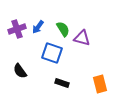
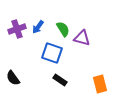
black semicircle: moved 7 px left, 7 px down
black rectangle: moved 2 px left, 3 px up; rotated 16 degrees clockwise
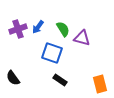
purple cross: moved 1 px right
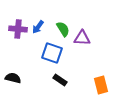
purple cross: rotated 24 degrees clockwise
purple triangle: rotated 12 degrees counterclockwise
black semicircle: rotated 140 degrees clockwise
orange rectangle: moved 1 px right, 1 px down
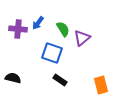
blue arrow: moved 4 px up
purple triangle: rotated 42 degrees counterclockwise
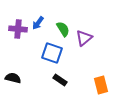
purple triangle: moved 2 px right
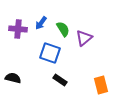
blue arrow: moved 3 px right
blue square: moved 2 px left
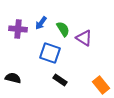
purple triangle: rotated 48 degrees counterclockwise
orange rectangle: rotated 24 degrees counterclockwise
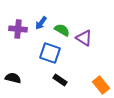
green semicircle: moved 1 px left, 1 px down; rotated 28 degrees counterclockwise
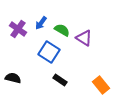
purple cross: rotated 30 degrees clockwise
blue square: moved 1 px left, 1 px up; rotated 15 degrees clockwise
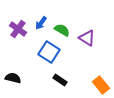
purple triangle: moved 3 px right
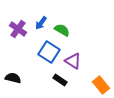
purple triangle: moved 14 px left, 23 px down
